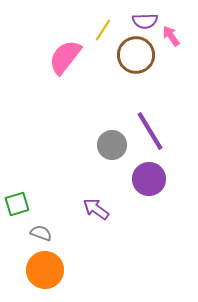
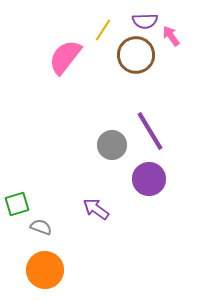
gray semicircle: moved 6 px up
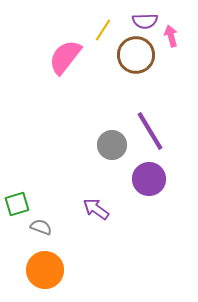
pink arrow: rotated 20 degrees clockwise
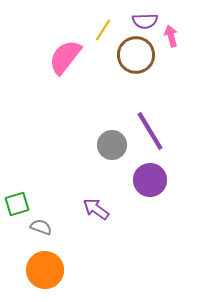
purple circle: moved 1 px right, 1 px down
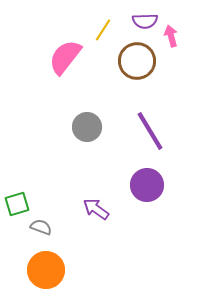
brown circle: moved 1 px right, 6 px down
gray circle: moved 25 px left, 18 px up
purple circle: moved 3 px left, 5 px down
orange circle: moved 1 px right
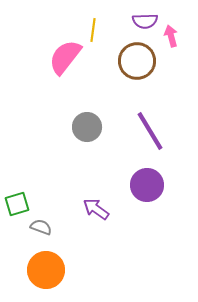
yellow line: moved 10 px left; rotated 25 degrees counterclockwise
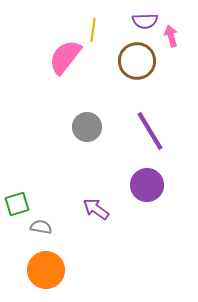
gray semicircle: rotated 10 degrees counterclockwise
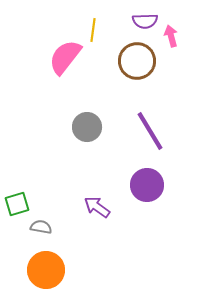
purple arrow: moved 1 px right, 2 px up
